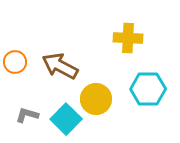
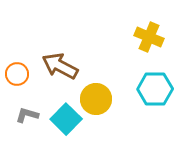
yellow cross: moved 21 px right, 1 px up; rotated 20 degrees clockwise
orange circle: moved 2 px right, 12 px down
cyan hexagon: moved 7 px right
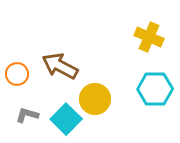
yellow circle: moved 1 px left
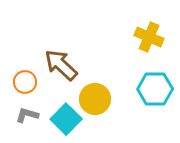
brown arrow: moved 1 px right, 1 px up; rotated 15 degrees clockwise
orange circle: moved 8 px right, 8 px down
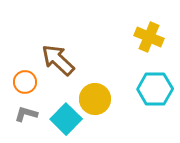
brown arrow: moved 3 px left, 5 px up
gray L-shape: moved 1 px left, 1 px up
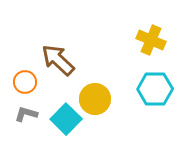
yellow cross: moved 2 px right, 3 px down
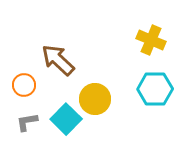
orange circle: moved 1 px left, 3 px down
gray L-shape: moved 1 px right, 8 px down; rotated 25 degrees counterclockwise
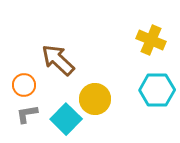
cyan hexagon: moved 2 px right, 1 px down
gray L-shape: moved 8 px up
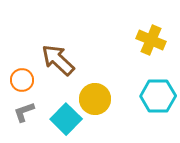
orange circle: moved 2 px left, 5 px up
cyan hexagon: moved 1 px right, 6 px down
gray L-shape: moved 3 px left, 2 px up; rotated 10 degrees counterclockwise
